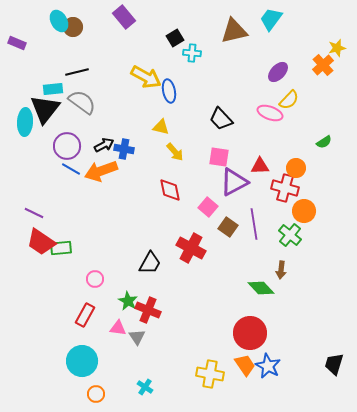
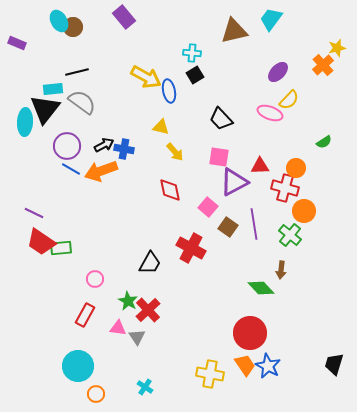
black square at (175, 38): moved 20 px right, 37 px down
red cross at (148, 310): rotated 25 degrees clockwise
cyan circle at (82, 361): moved 4 px left, 5 px down
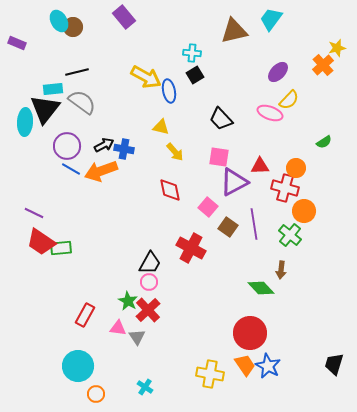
pink circle at (95, 279): moved 54 px right, 3 px down
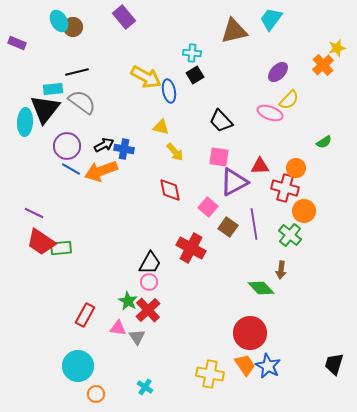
black trapezoid at (221, 119): moved 2 px down
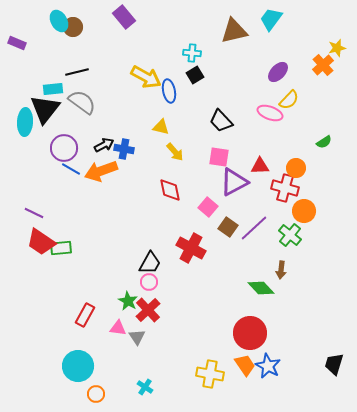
purple circle at (67, 146): moved 3 px left, 2 px down
purple line at (254, 224): moved 4 px down; rotated 56 degrees clockwise
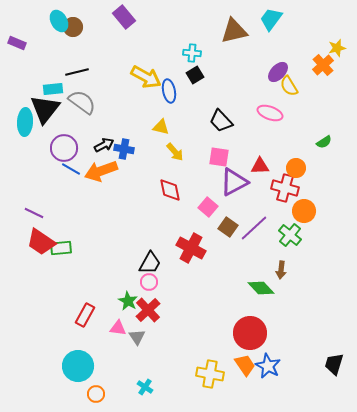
yellow semicircle at (289, 100): moved 14 px up; rotated 105 degrees clockwise
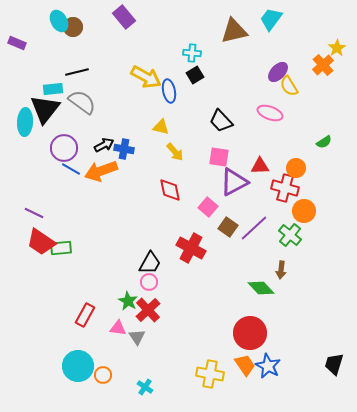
yellow star at (337, 48): rotated 18 degrees counterclockwise
orange circle at (96, 394): moved 7 px right, 19 px up
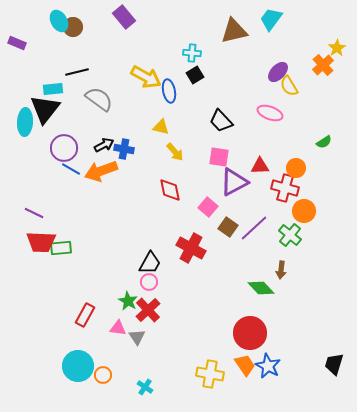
gray semicircle at (82, 102): moved 17 px right, 3 px up
red trapezoid at (41, 242): rotated 32 degrees counterclockwise
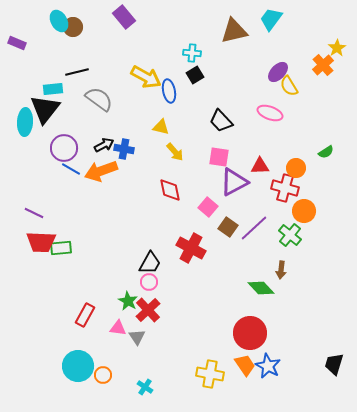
green semicircle at (324, 142): moved 2 px right, 10 px down
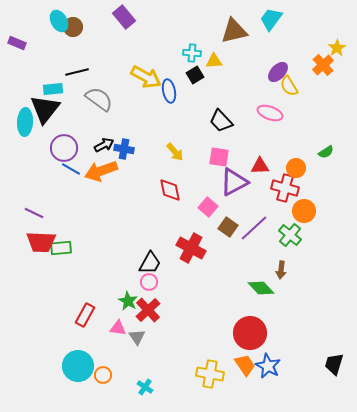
yellow triangle at (161, 127): moved 53 px right, 66 px up; rotated 18 degrees counterclockwise
